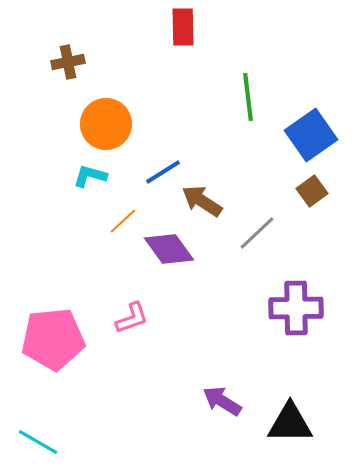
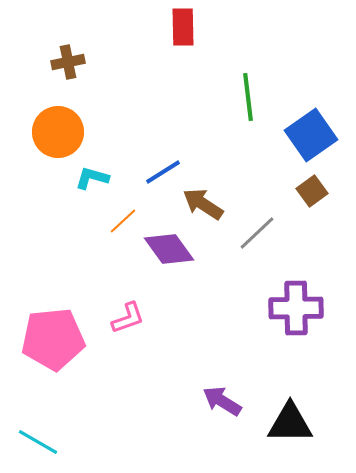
orange circle: moved 48 px left, 8 px down
cyan L-shape: moved 2 px right, 2 px down
brown arrow: moved 1 px right, 3 px down
pink L-shape: moved 4 px left
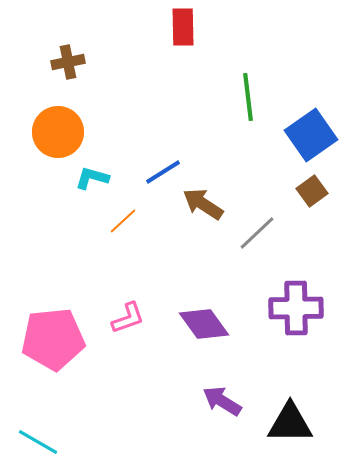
purple diamond: moved 35 px right, 75 px down
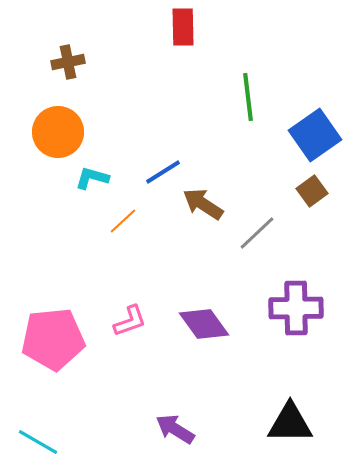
blue square: moved 4 px right
pink L-shape: moved 2 px right, 3 px down
purple arrow: moved 47 px left, 28 px down
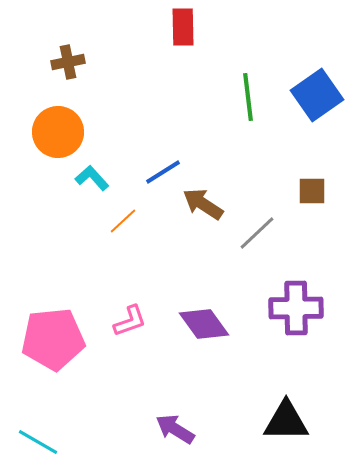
blue square: moved 2 px right, 40 px up
cyan L-shape: rotated 32 degrees clockwise
brown square: rotated 36 degrees clockwise
black triangle: moved 4 px left, 2 px up
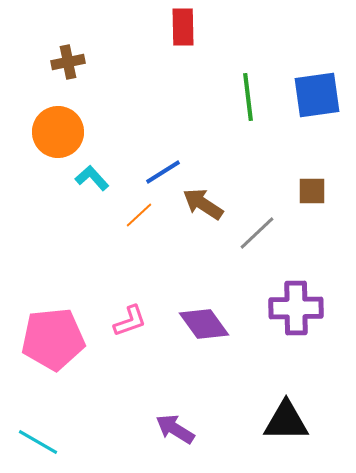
blue square: rotated 27 degrees clockwise
orange line: moved 16 px right, 6 px up
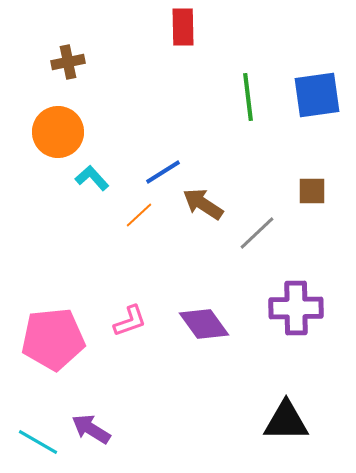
purple arrow: moved 84 px left
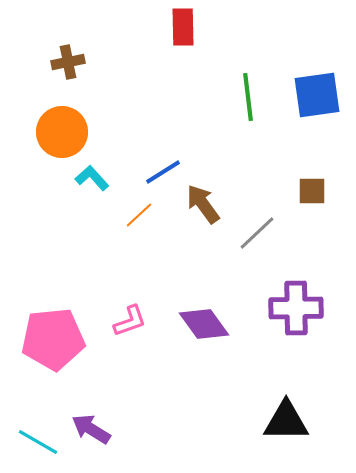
orange circle: moved 4 px right
brown arrow: rotated 21 degrees clockwise
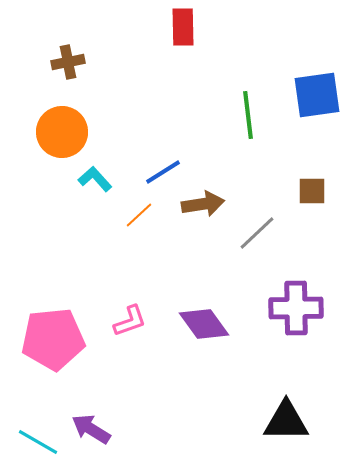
green line: moved 18 px down
cyan L-shape: moved 3 px right, 1 px down
brown arrow: rotated 117 degrees clockwise
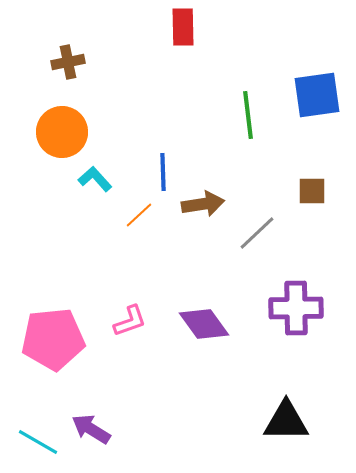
blue line: rotated 60 degrees counterclockwise
